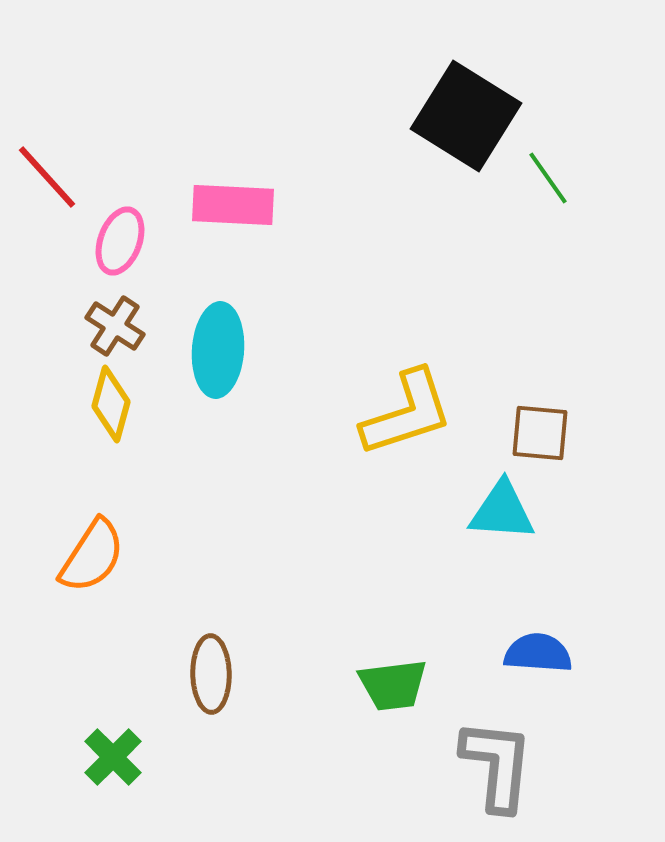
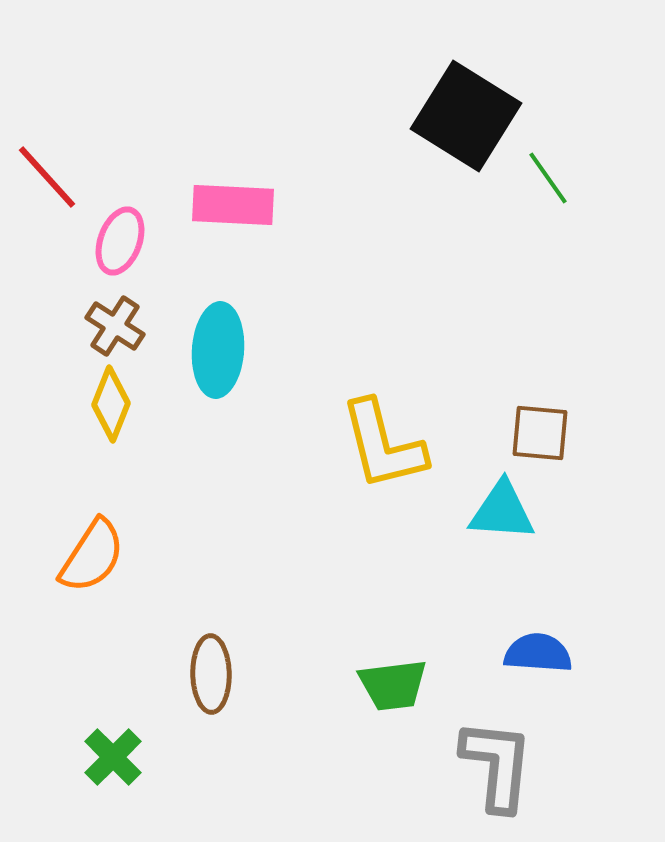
yellow diamond: rotated 6 degrees clockwise
yellow L-shape: moved 24 px left, 32 px down; rotated 94 degrees clockwise
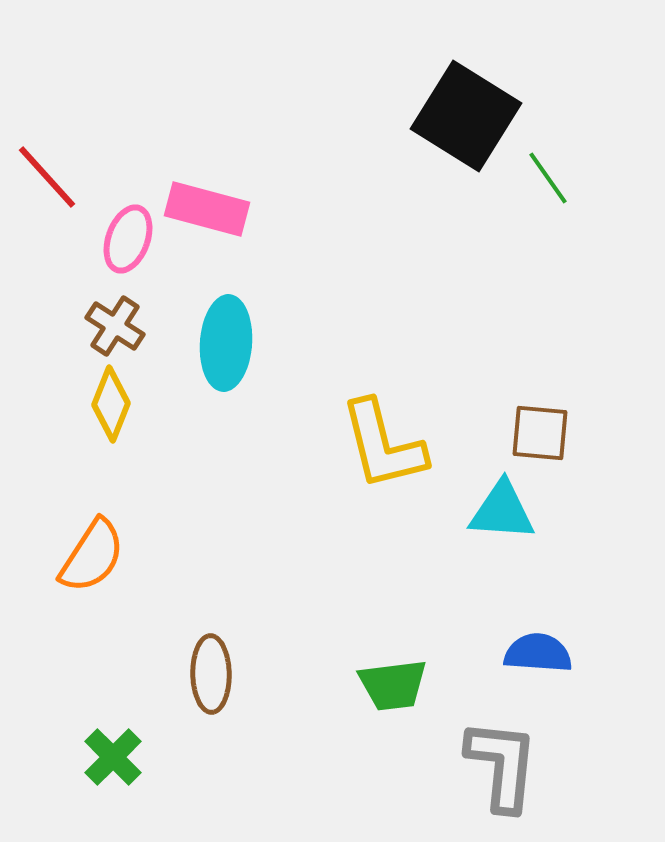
pink rectangle: moved 26 px left, 4 px down; rotated 12 degrees clockwise
pink ellipse: moved 8 px right, 2 px up
cyan ellipse: moved 8 px right, 7 px up
gray L-shape: moved 5 px right
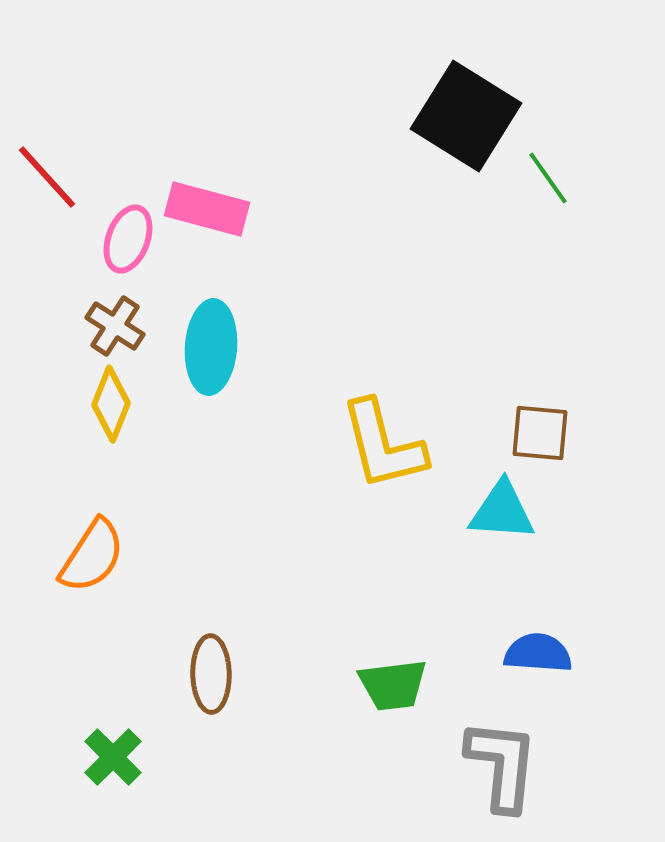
cyan ellipse: moved 15 px left, 4 px down
